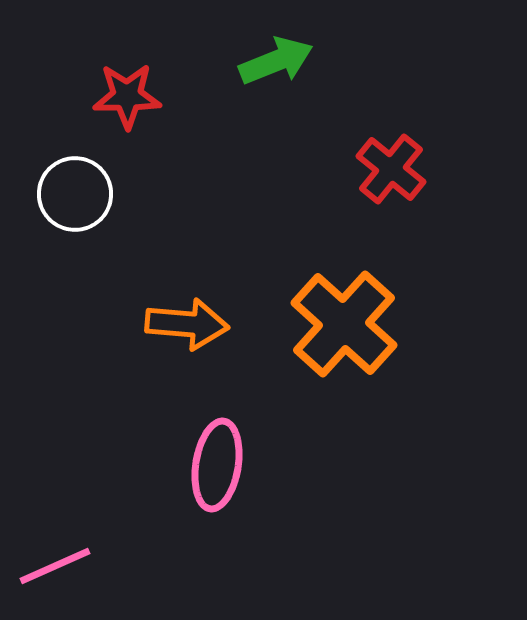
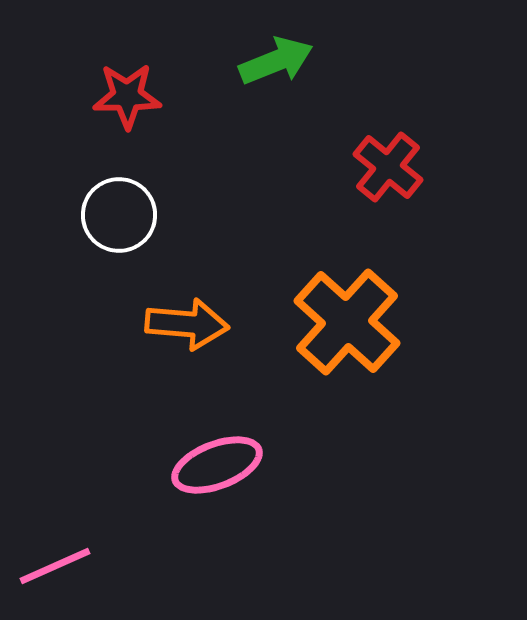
red cross: moved 3 px left, 2 px up
white circle: moved 44 px right, 21 px down
orange cross: moved 3 px right, 2 px up
pink ellipse: rotated 60 degrees clockwise
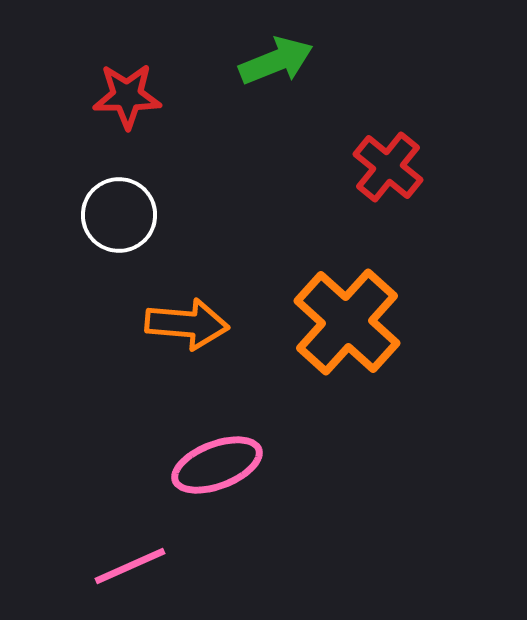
pink line: moved 75 px right
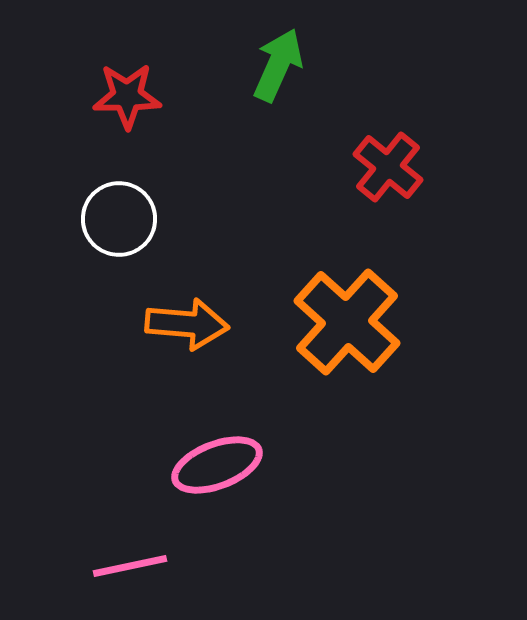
green arrow: moved 2 px right, 4 px down; rotated 44 degrees counterclockwise
white circle: moved 4 px down
pink line: rotated 12 degrees clockwise
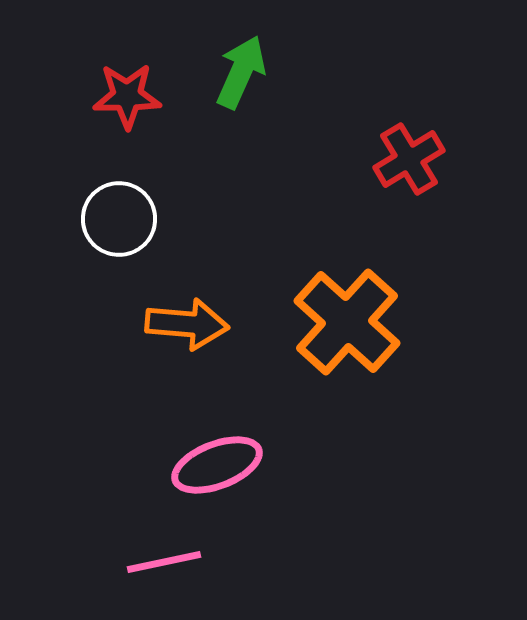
green arrow: moved 37 px left, 7 px down
red cross: moved 21 px right, 8 px up; rotated 20 degrees clockwise
pink line: moved 34 px right, 4 px up
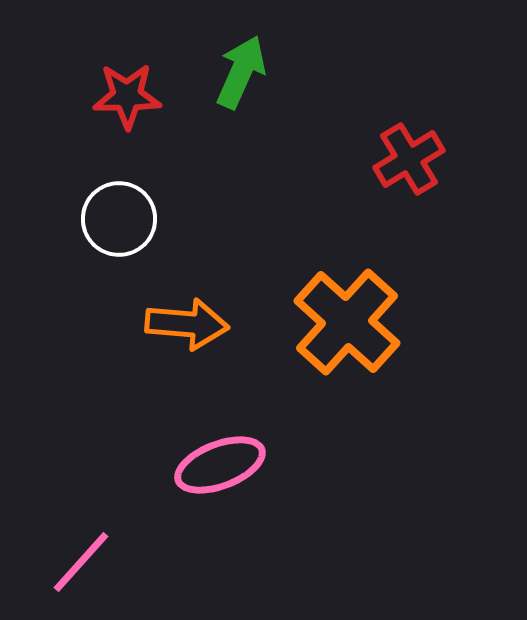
pink ellipse: moved 3 px right
pink line: moved 83 px left; rotated 36 degrees counterclockwise
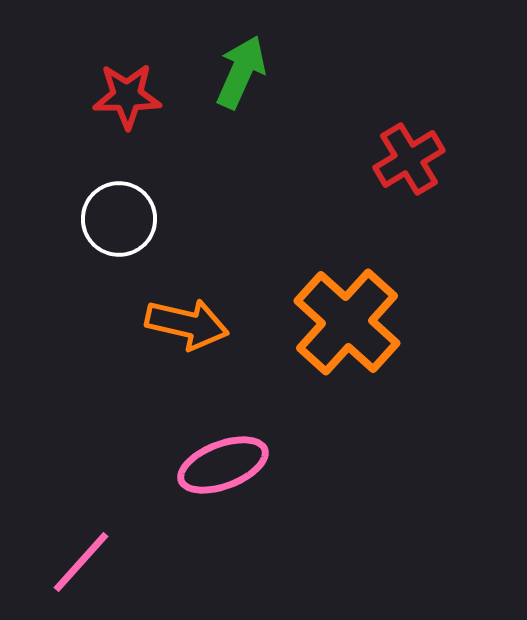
orange arrow: rotated 8 degrees clockwise
pink ellipse: moved 3 px right
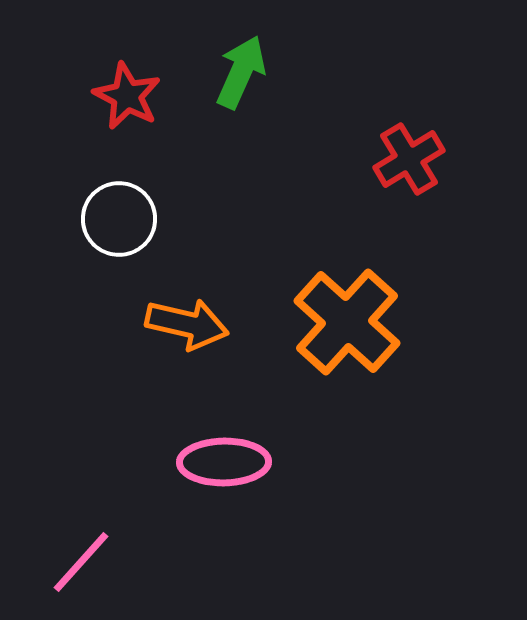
red star: rotated 28 degrees clockwise
pink ellipse: moved 1 px right, 3 px up; rotated 20 degrees clockwise
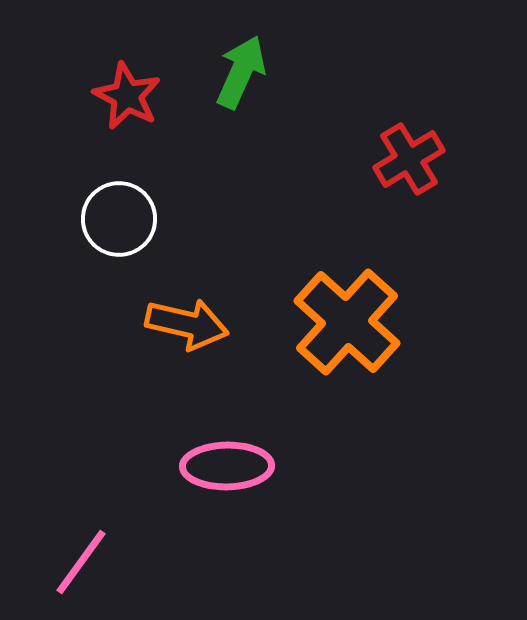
pink ellipse: moved 3 px right, 4 px down
pink line: rotated 6 degrees counterclockwise
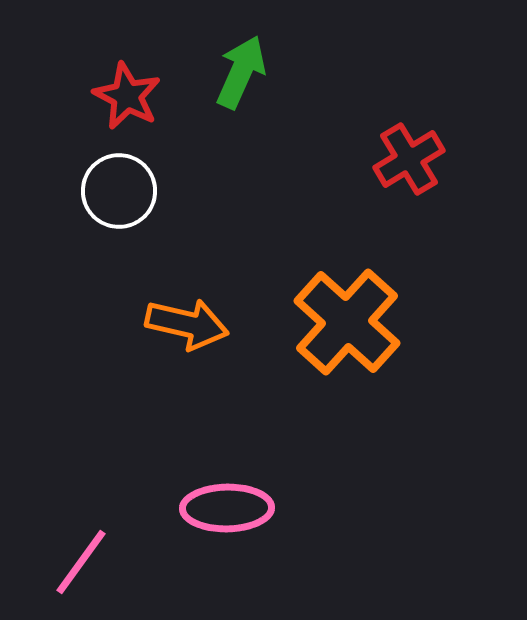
white circle: moved 28 px up
pink ellipse: moved 42 px down
